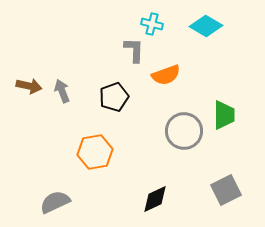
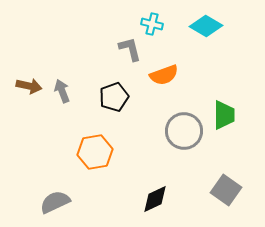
gray L-shape: moved 4 px left, 1 px up; rotated 16 degrees counterclockwise
orange semicircle: moved 2 px left
gray square: rotated 28 degrees counterclockwise
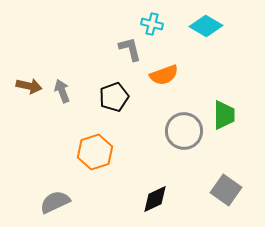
orange hexagon: rotated 8 degrees counterclockwise
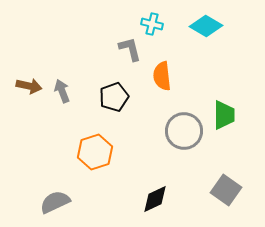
orange semicircle: moved 2 px left, 1 px down; rotated 104 degrees clockwise
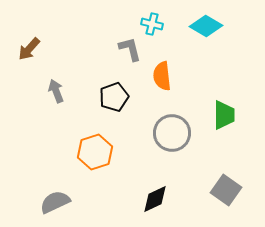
brown arrow: moved 37 px up; rotated 120 degrees clockwise
gray arrow: moved 6 px left
gray circle: moved 12 px left, 2 px down
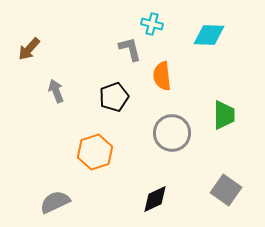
cyan diamond: moved 3 px right, 9 px down; rotated 28 degrees counterclockwise
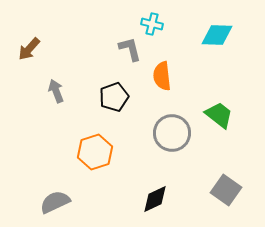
cyan diamond: moved 8 px right
green trapezoid: moved 5 px left; rotated 52 degrees counterclockwise
